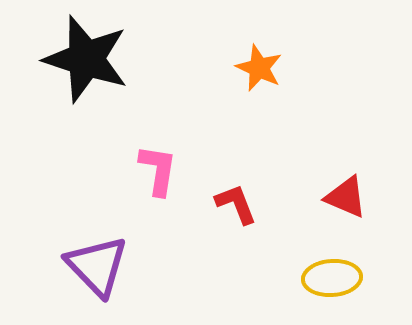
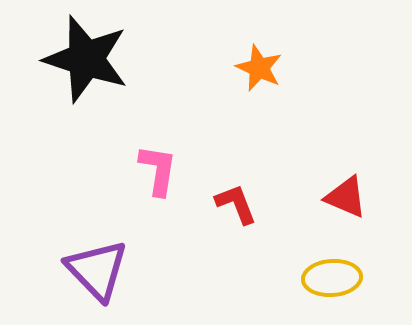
purple triangle: moved 4 px down
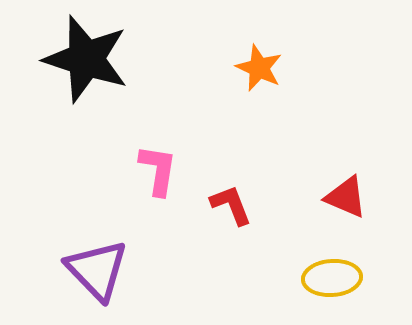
red L-shape: moved 5 px left, 1 px down
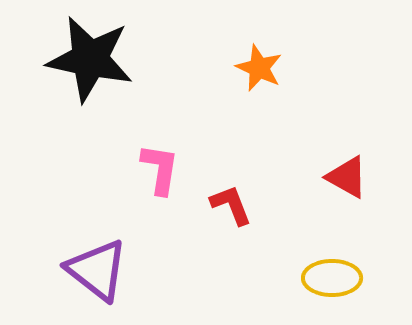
black star: moved 4 px right; rotated 6 degrees counterclockwise
pink L-shape: moved 2 px right, 1 px up
red triangle: moved 1 px right, 20 px up; rotated 6 degrees clockwise
purple triangle: rotated 8 degrees counterclockwise
yellow ellipse: rotated 4 degrees clockwise
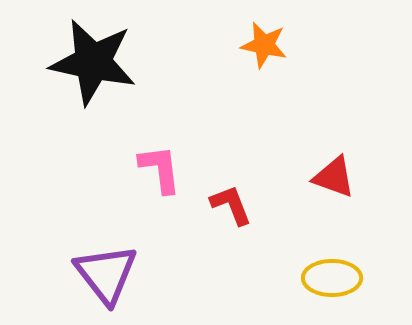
black star: moved 3 px right, 3 px down
orange star: moved 5 px right, 23 px up; rotated 12 degrees counterclockwise
pink L-shape: rotated 16 degrees counterclockwise
red triangle: moved 13 px left; rotated 9 degrees counterclockwise
purple triangle: moved 9 px right, 4 px down; rotated 14 degrees clockwise
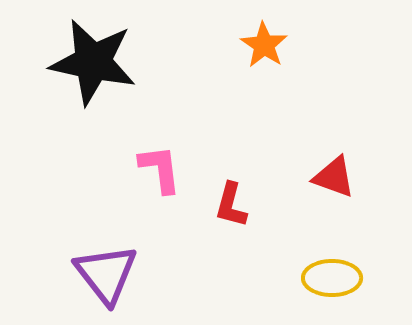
orange star: rotated 21 degrees clockwise
red L-shape: rotated 144 degrees counterclockwise
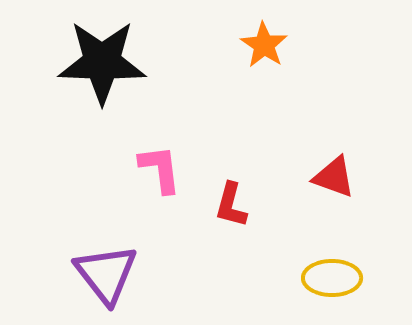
black star: moved 9 px right; rotated 10 degrees counterclockwise
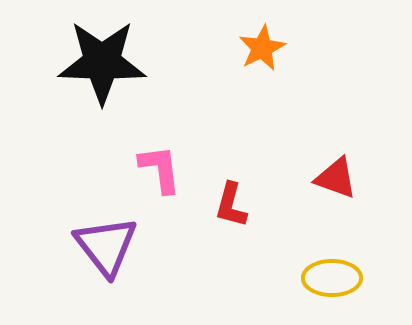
orange star: moved 2 px left, 3 px down; rotated 12 degrees clockwise
red triangle: moved 2 px right, 1 px down
purple triangle: moved 28 px up
